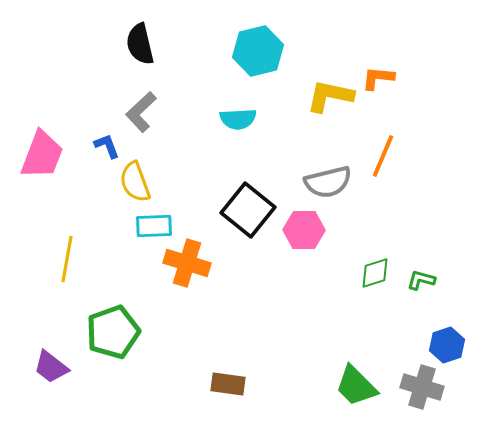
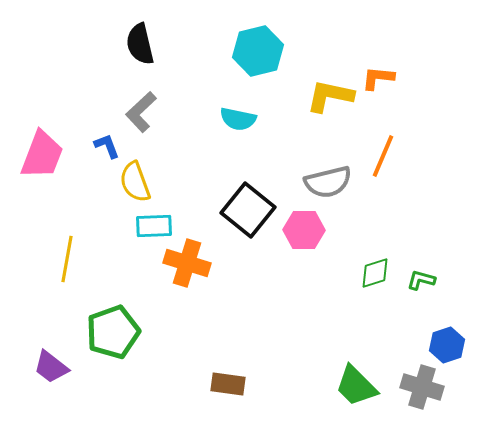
cyan semicircle: rotated 15 degrees clockwise
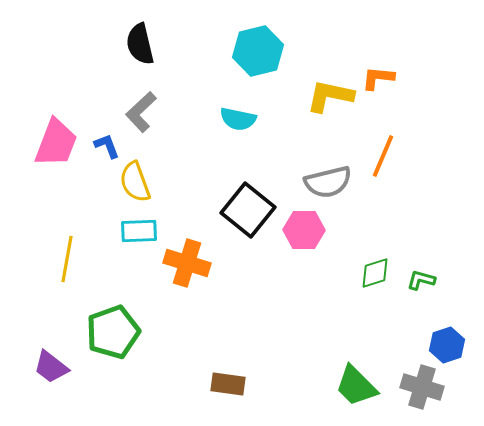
pink trapezoid: moved 14 px right, 12 px up
cyan rectangle: moved 15 px left, 5 px down
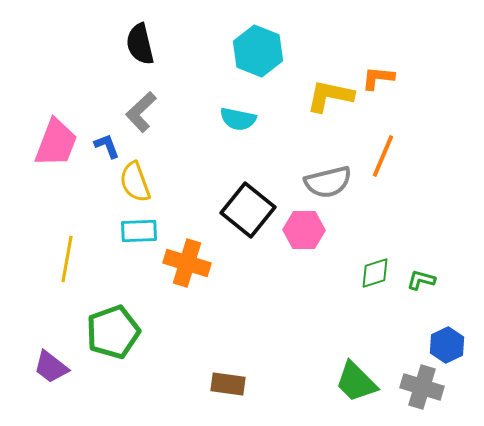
cyan hexagon: rotated 24 degrees counterclockwise
blue hexagon: rotated 8 degrees counterclockwise
green trapezoid: moved 4 px up
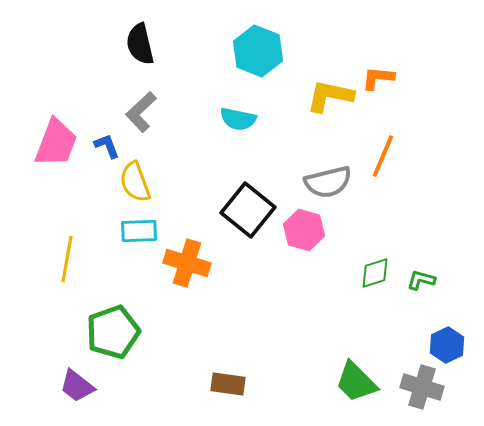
pink hexagon: rotated 15 degrees clockwise
purple trapezoid: moved 26 px right, 19 px down
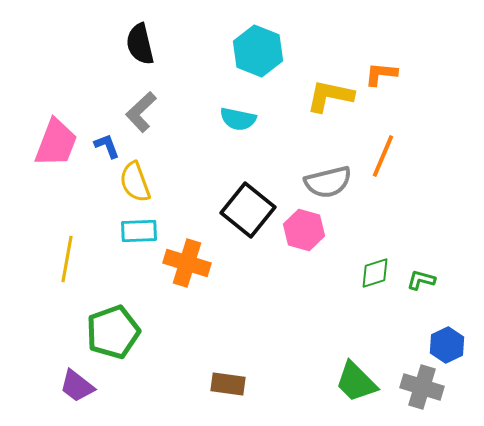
orange L-shape: moved 3 px right, 4 px up
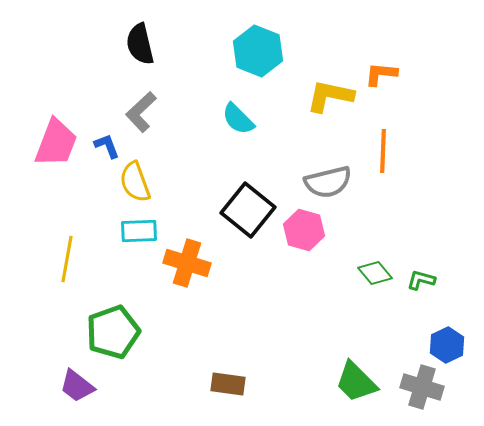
cyan semicircle: rotated 33 degrees clockwise
orange line: moved 5 px up; rotated 21 degrees counterclockwise
green diamond: rotated 68 degrees clockwise
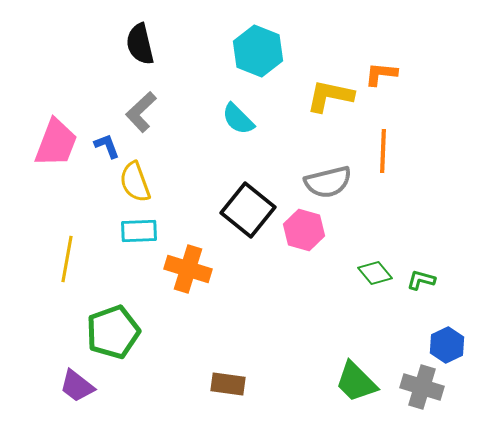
orange cross: moved 1 px right, 6 px down
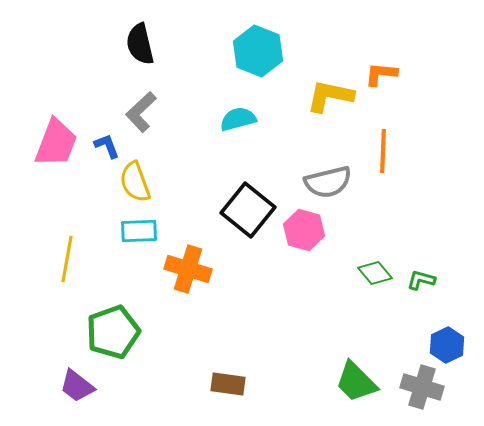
cyan semicircle: rotated 120 degrees clockwise
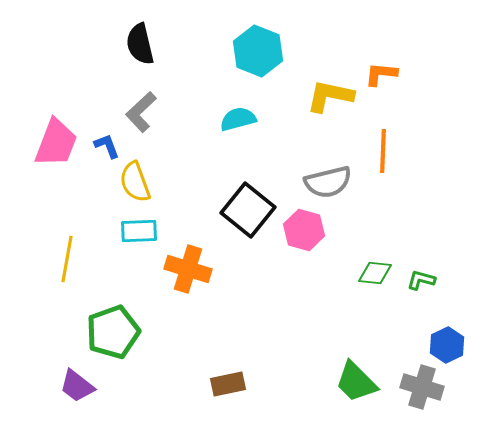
green diamond: rotated 44 degrees counterclockwise
brown rectangle: rotated 20 degrees counterclockwise
